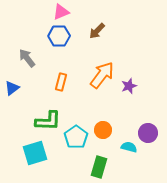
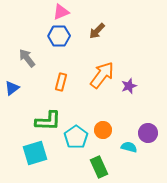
green rectangle: rotated 40 degrees counterclockwise
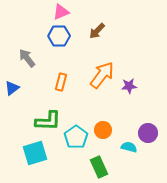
purple star: rotated 14 degrees clockwise
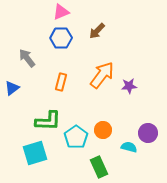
blue hexagon: moved 2 px right, 2 px down
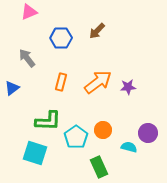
pink triangle: moved 32 px left
orange arrow: moved 4 px left, 7 px down; rotated 16 degrees clockwise
purple star: moved 1 px left, 1 px down
cyan square: rotated 35 degrees clockwise
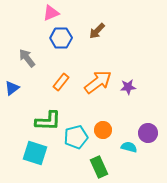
pink triangle: moved 22 px right, 1 px down
orange rectangle: rotated 24 degrees clockwise
cyan pentagon: rotated 20 degrees clockwise
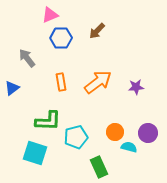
pink triangle: moved 1 px left, 2 px down
orange rectangle: rotated 48 degrees counterclockwise
purple star: moved 8 px right
orange circle: moved 12 px right, 2 px down
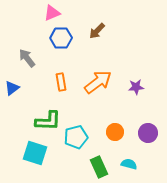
pink triangle: moved 2 px right, 2 px up
cyan semicircle: moved 17 px down
